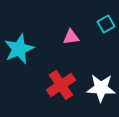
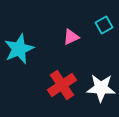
cyan square: moved 2 px left, 1 px down
pink triangle: rotated 18 degrees counterclockwise
red cross: moved 1 px right
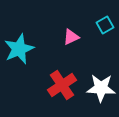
cyan square: moved 1 px right
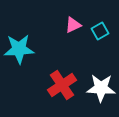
cyan square: moved 5 px left, 6 px down
pink triangle: moved 2 px right, 12 px up
cyan star: rotated 20 degrees clockwise
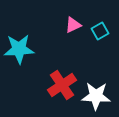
white star: moved 5 px left, 8 px down
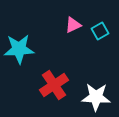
red cross: moved 8 px left
white star: moved 1 px down
